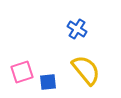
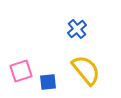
blue cross: rotated 18 degrees clockwise
pink square: moved 1 px left, 1 px up
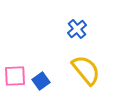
pink square: moved 6 px left, 5 px down; rotated 15 degrees clockwise
blue square: moved 7 px left, 1 px up; rotated 30 degrees counterclockwise
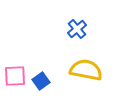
yellow semicircle: rotated 40 degrees counterclockwise
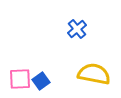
yellow semicircle: moved 8 px right, 4 px down
pink square: moved 5 px right, 3 px down
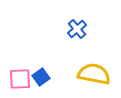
blue square: moved 4 px up
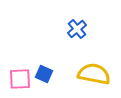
blue square: moved 3 px right, 3 px up; rotated 30 degrees counterclockwise
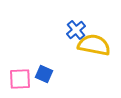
blue cross: moved 1 px left, 1 px down
yellow semicircle: moved 29 px up
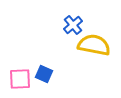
blue cross: moved 3 px left, 5 px up
